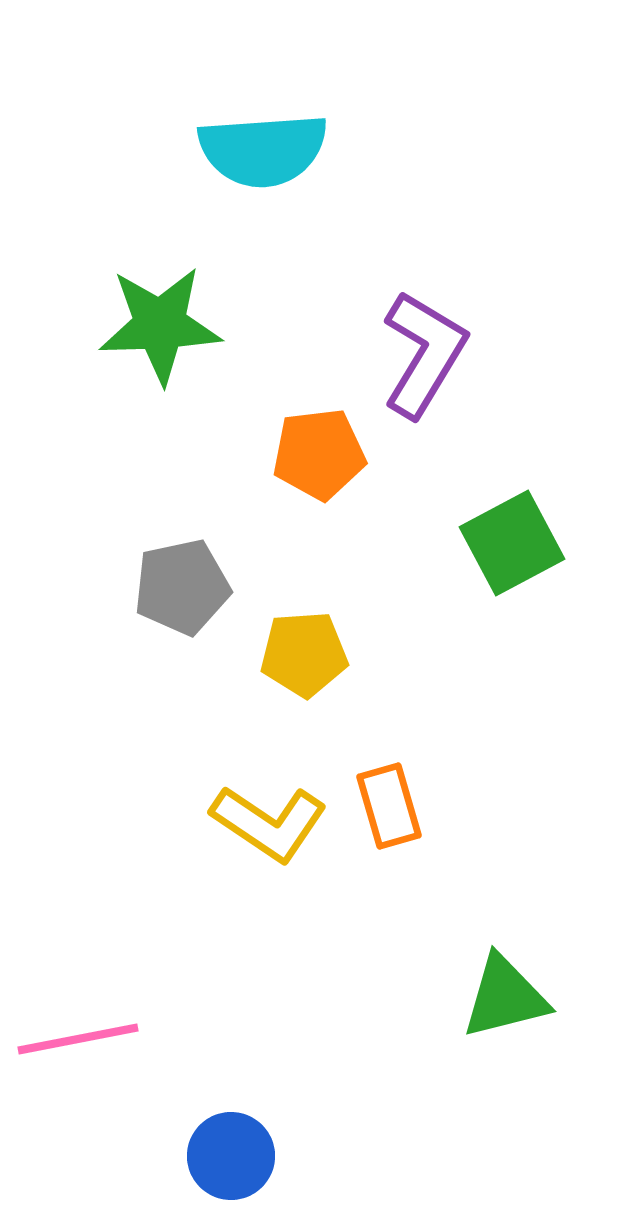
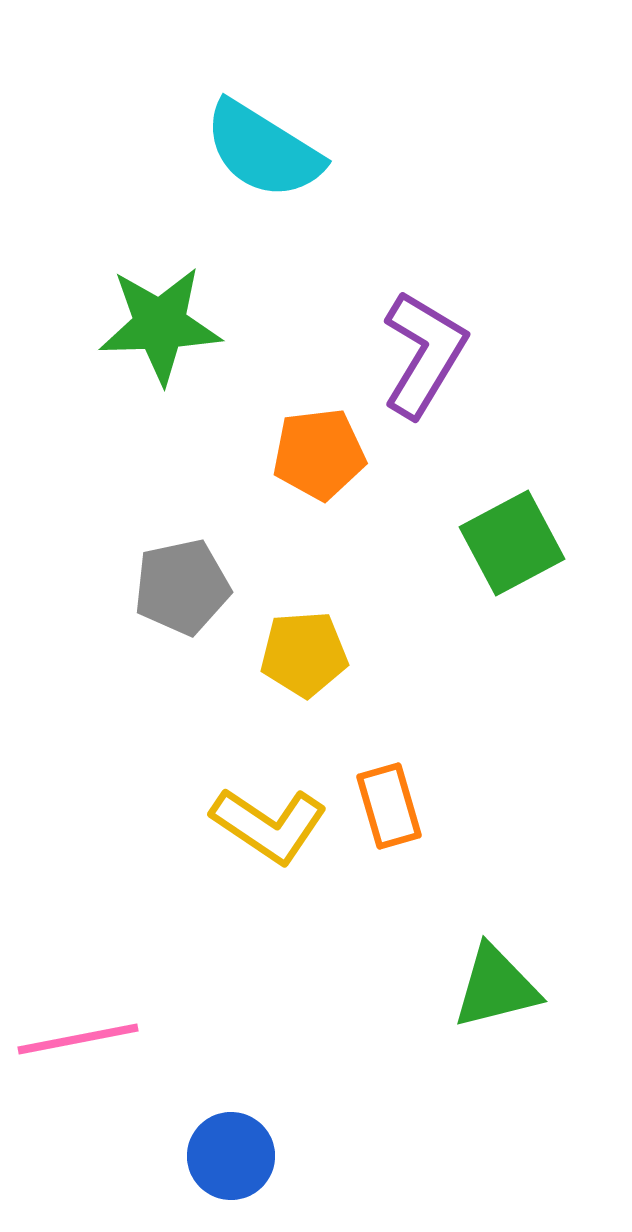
cyan semicircle: rotated 36 degrees clockwise
yellow L-shape: moved 2 px down
green triangle: moved 9 px left, 10 px up
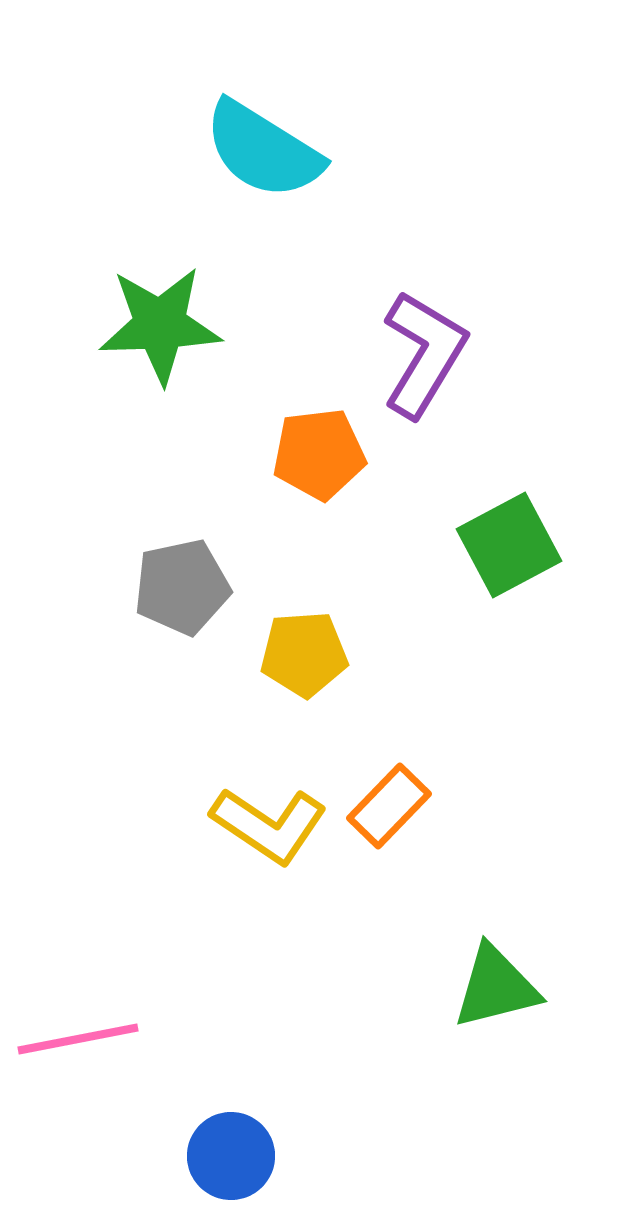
green square: moved 3 px left, 2 px down
orange rectangle: rotated 60 degrees clockwise
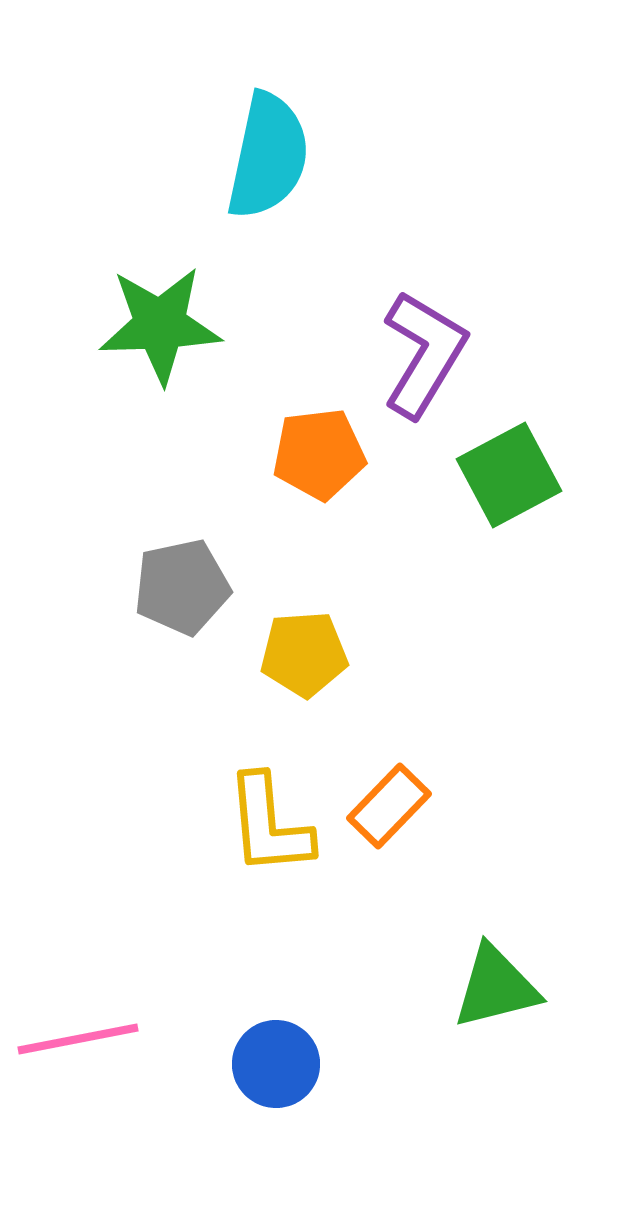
cyan semicircle: moved 5 px right, 6 px down; rotated 110 degrees counterclockwise
green square: moved 70 px up
yellow L-shape: rotated 51 degrees clockwise
blue circle: moved 45 px right, 92 px up
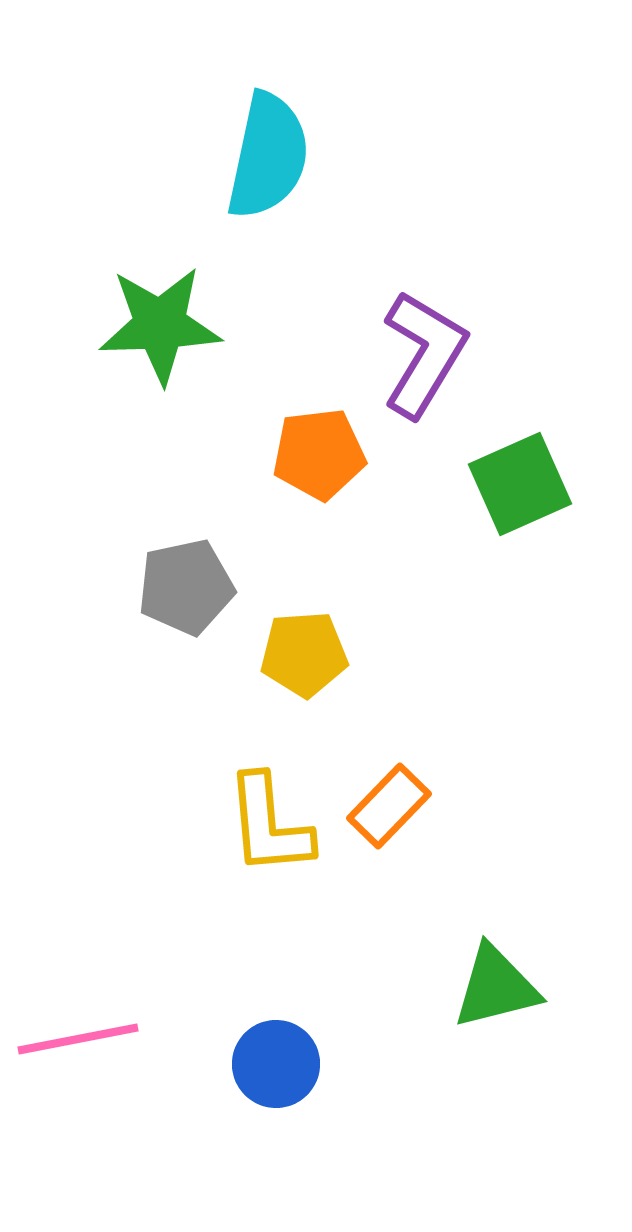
green square: moved 11 px right, 9 px down; rotated 4 degrees clockwise
gray pentagon: moved 4 px right
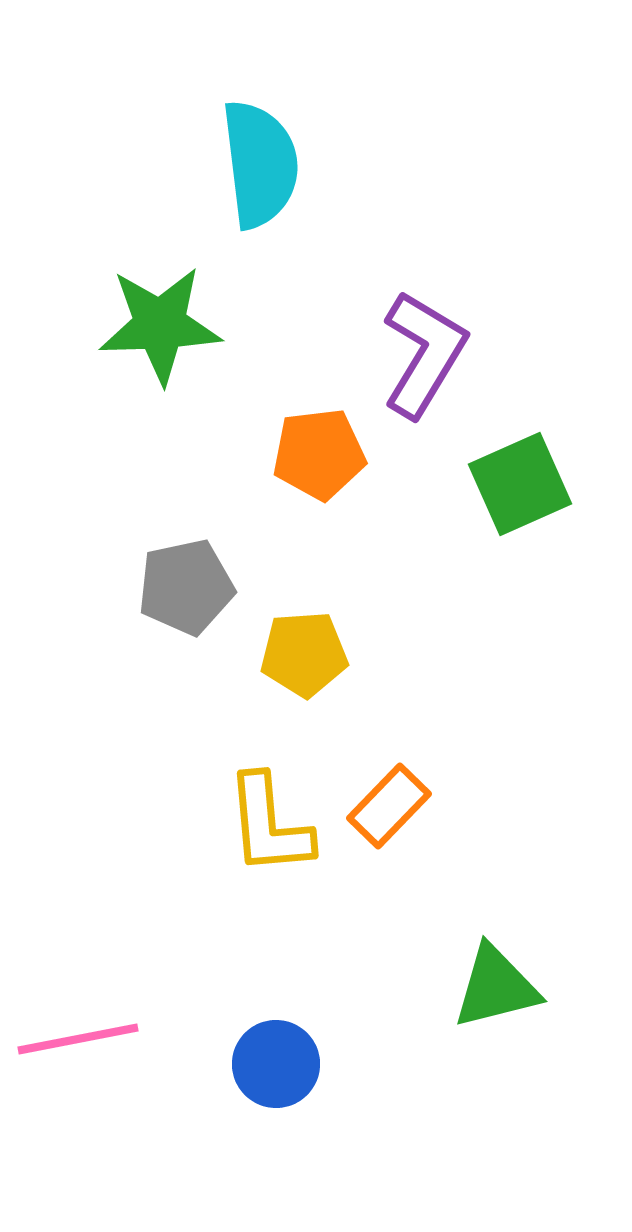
cyan semicircle: moved 8 px left, 8 px down; rotated 19 degrees counterclockwise
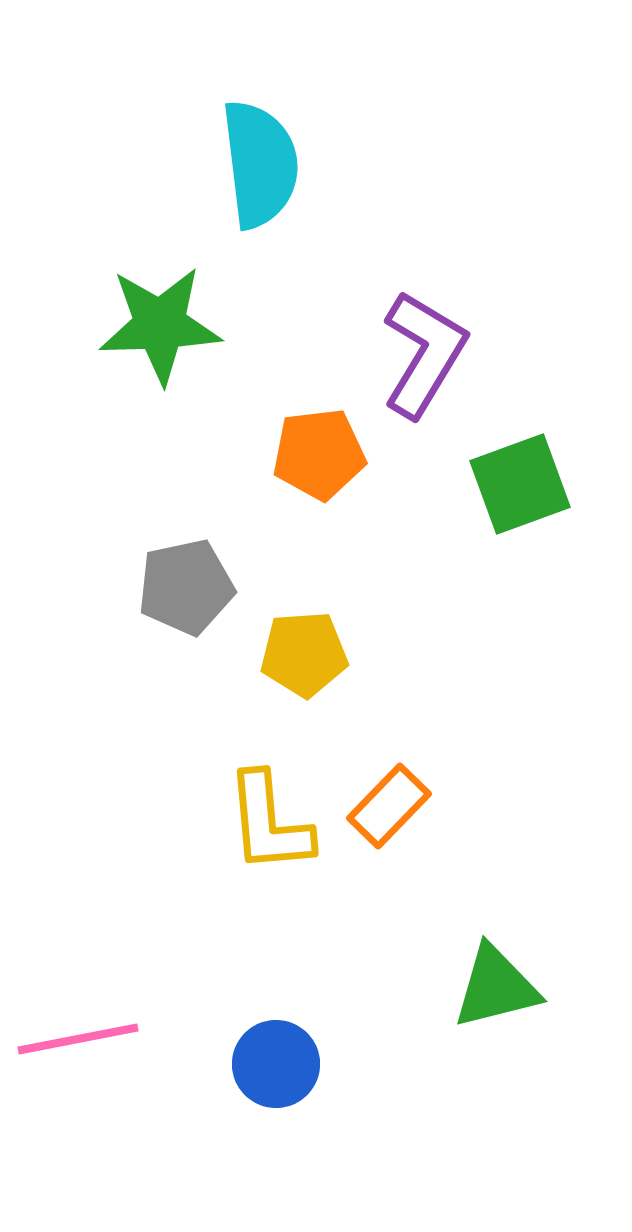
green square: rotated 4 degrees clockwise
yellow L-shape: moved 2 px up
